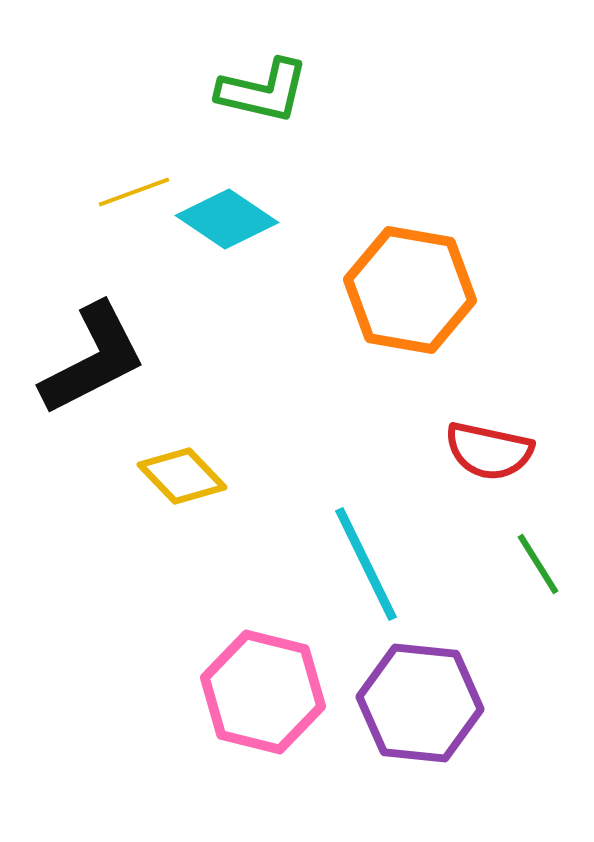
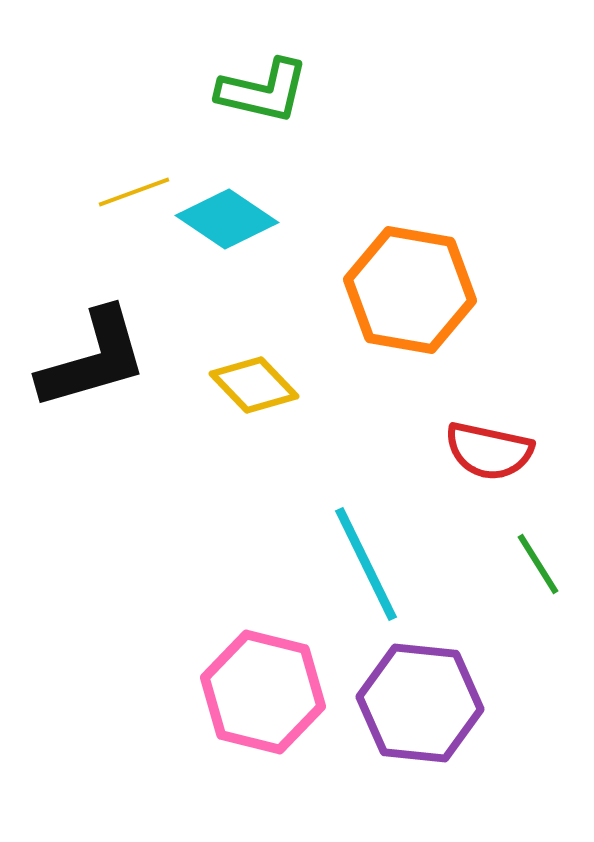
black L-shape: rotated 11 degrees clockwise
yellow diamond: moved 72 px right, 91 px up
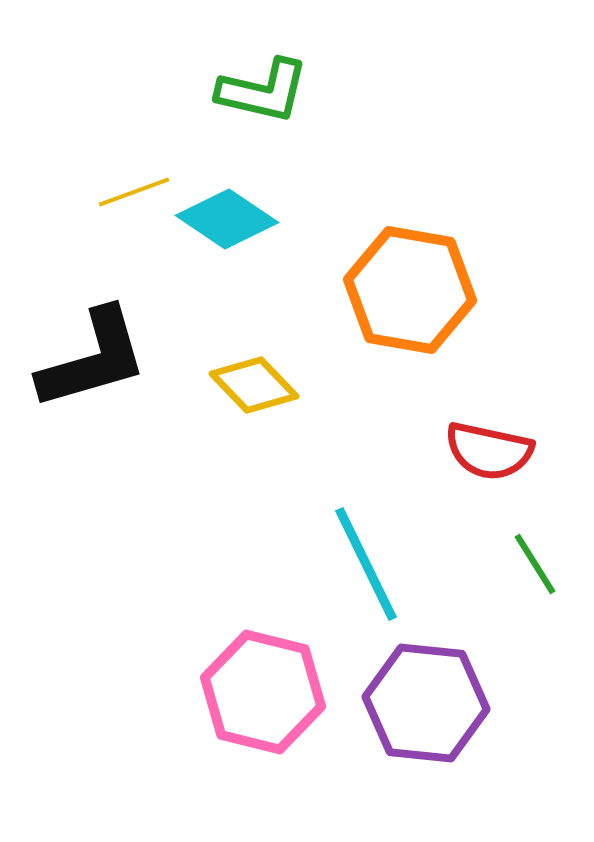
green line: moved 3 px left
purple hexagon: moved 6 px right
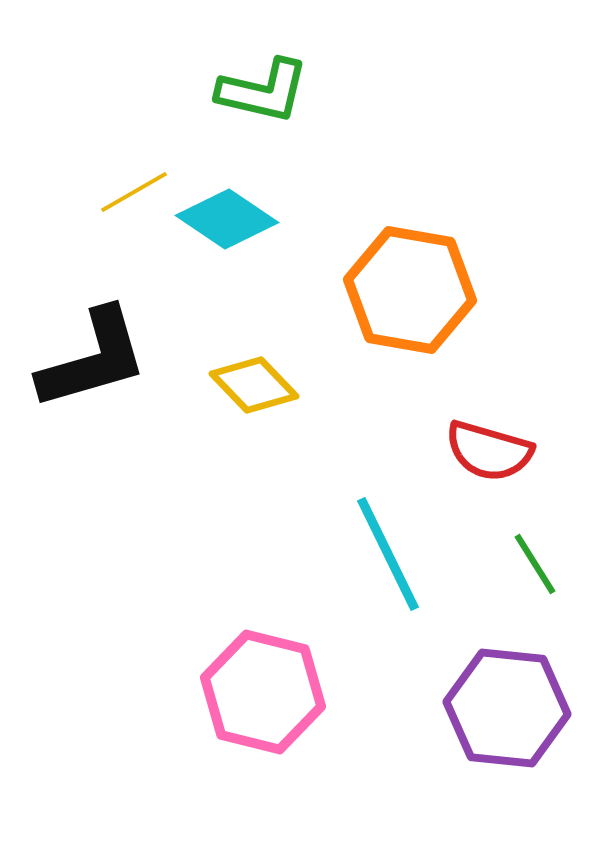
yellow line: rotated 10 degrees counterclockwise
red semicircle: rotated 4 degrees clockwise
cyan line: moved 22 px right, 10 px up
purple hexagon: moved 81 px right, 5 px down
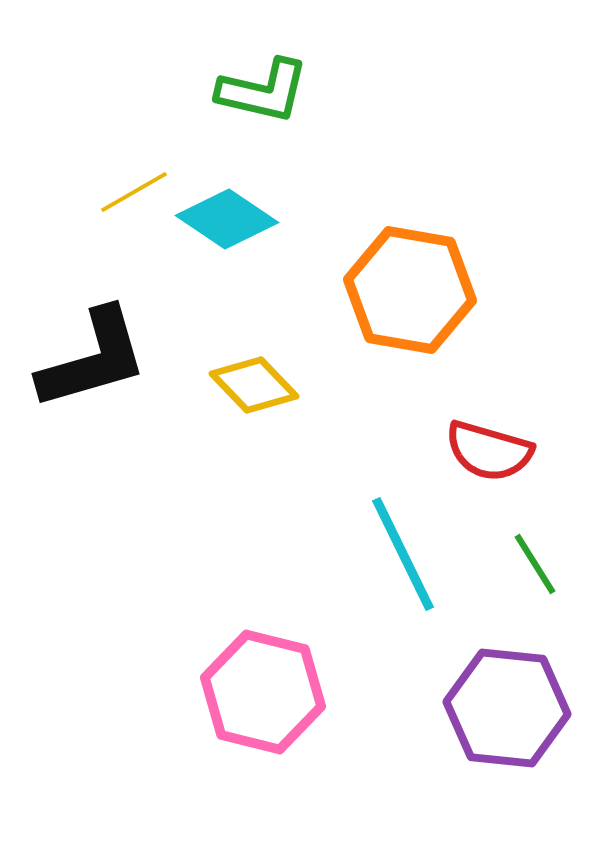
cyan line: moved 15 px right
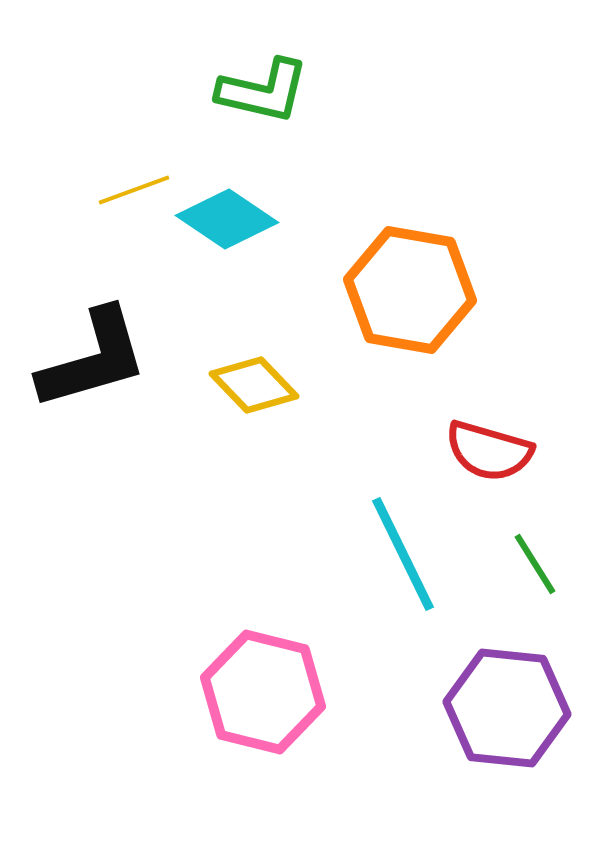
yellow line: moved 2 px up; rotated 10 degrees clockwise
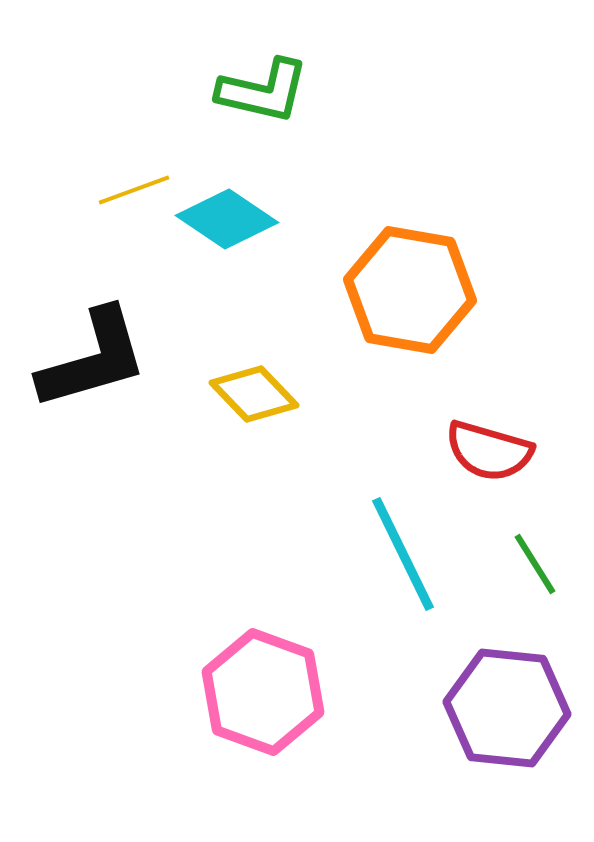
yellow diamond: moved 9 px down
pink hexagon: rotated 6 degrees clockwise
